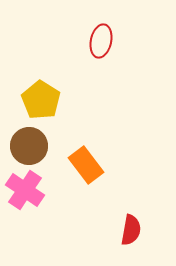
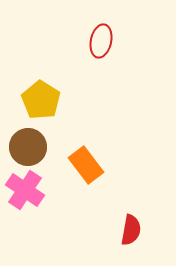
brown circle: moved 1 px left, 1 px down
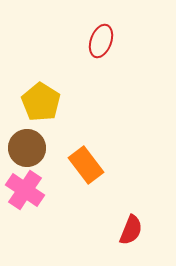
red ellipse: rotated 8 degrees clockwise
yellow pentagon: moved 2 px down
brown circle: moved 1 px left, 1 px down
red semicircle: rotated 12 degrees clockwise
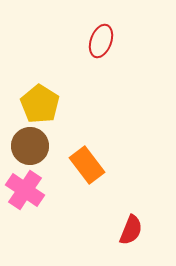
yellow pentagon: moved 1 px left, 2 px down
brown circle: moved 3 px right, 2 px up
orange rectangle: moved 1 px right
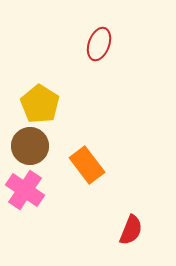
red ellipse: moved 2 px left, 3 px down
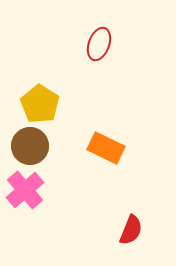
orange rectangle: moved 19 px right, 17 px up; rotated 27 degrees counterclockwise
pink cross: rotated 15 degrees clockwise
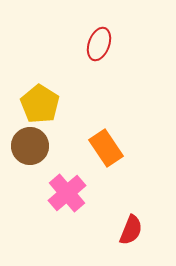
orange rectangle: rotated 30 degrees clockwise
pink cross: moved 42 px right, 3 px down
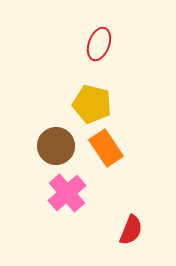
yellow pentagon: moved 52 px right; rotated 18 degrees counterclockwise
brown circle: moved 26 px right
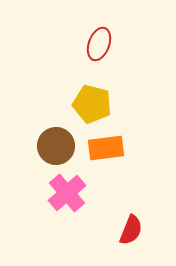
orange rectangle: rotated 63 degrees counterclockwise
